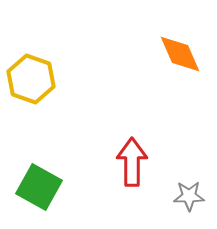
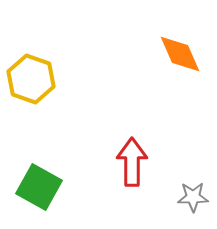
gray star: moved 4 px right, 1 px down
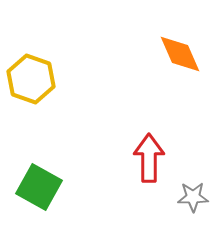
red arrow: moved 17 px right, 4 px up
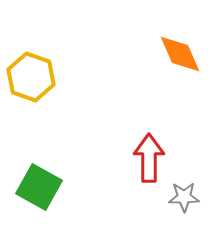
yellow hexagon: moved 2 px up
gray star: moved 9 px left
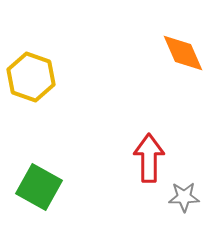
orange diamond: moved 3 px right, 1 px up
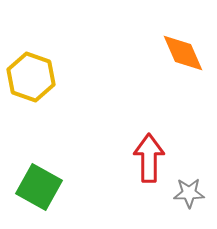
gray star: moved 5 px right, 4 px up
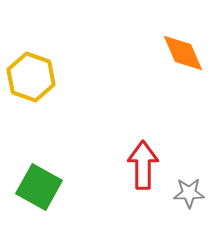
red arrow: moved 6 px left, 7 px down
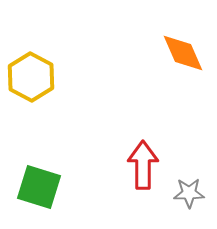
yellow hexagon: rotated 9 degrees clockwise
green square: rotated 12 degrees counterclockwise
